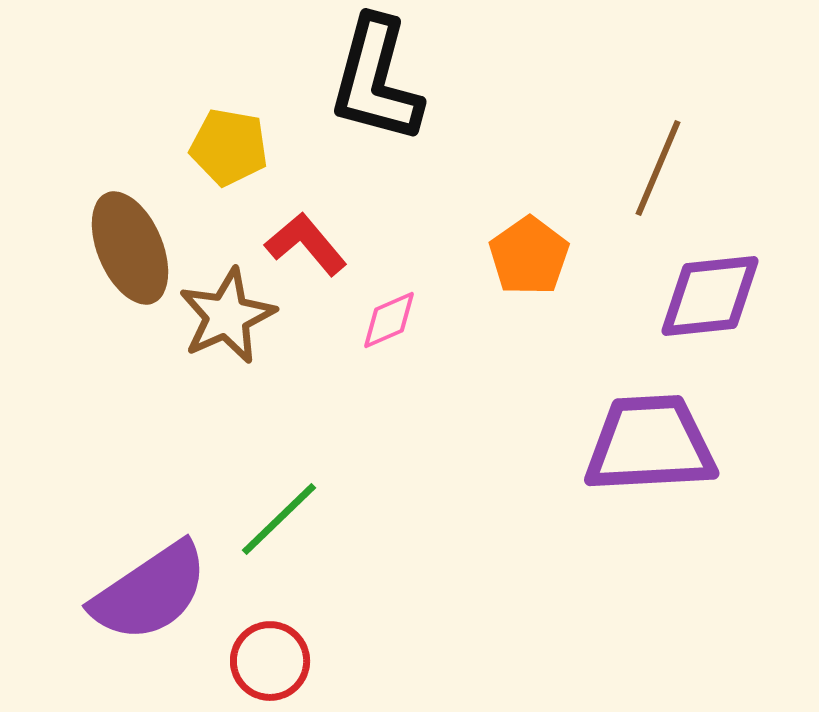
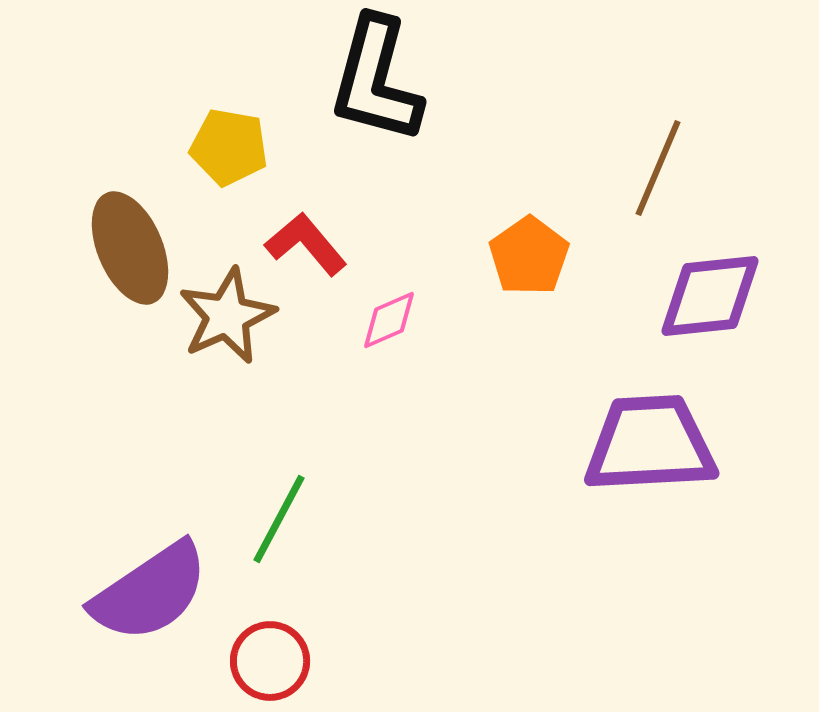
green line: rotated 18 degrees counterclockwise
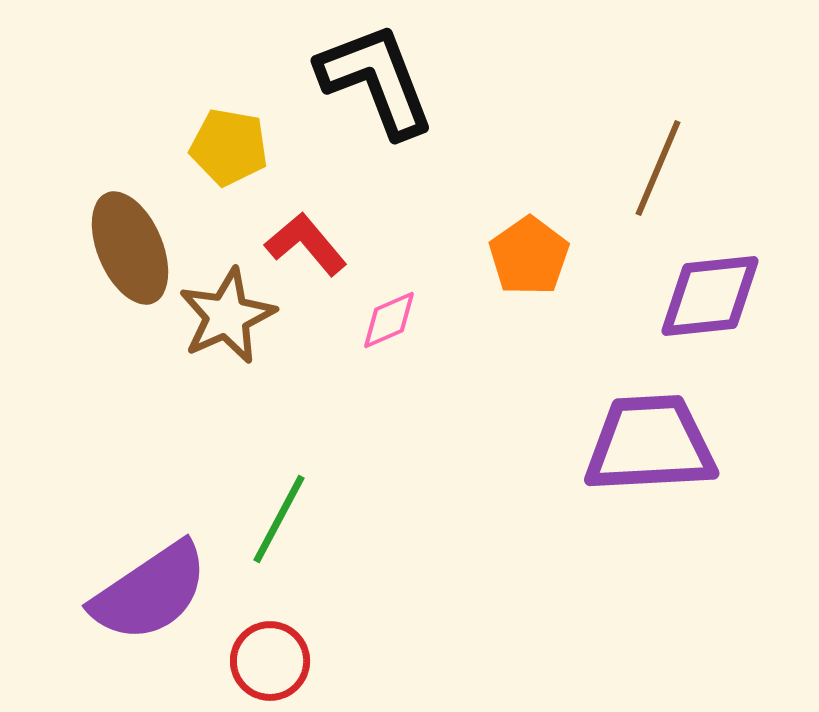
black L-shape: rotated 144 degrees clockwise
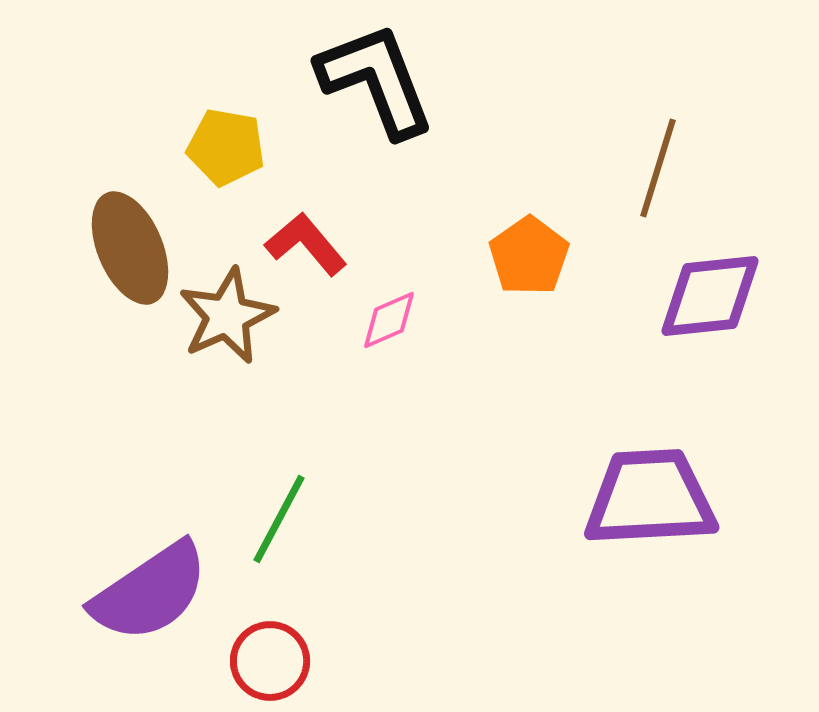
yellow pentagon: moved 3 px left
brown line: rotated 6 degrees counterclockwise
purple trapezoid: moved 54 px down
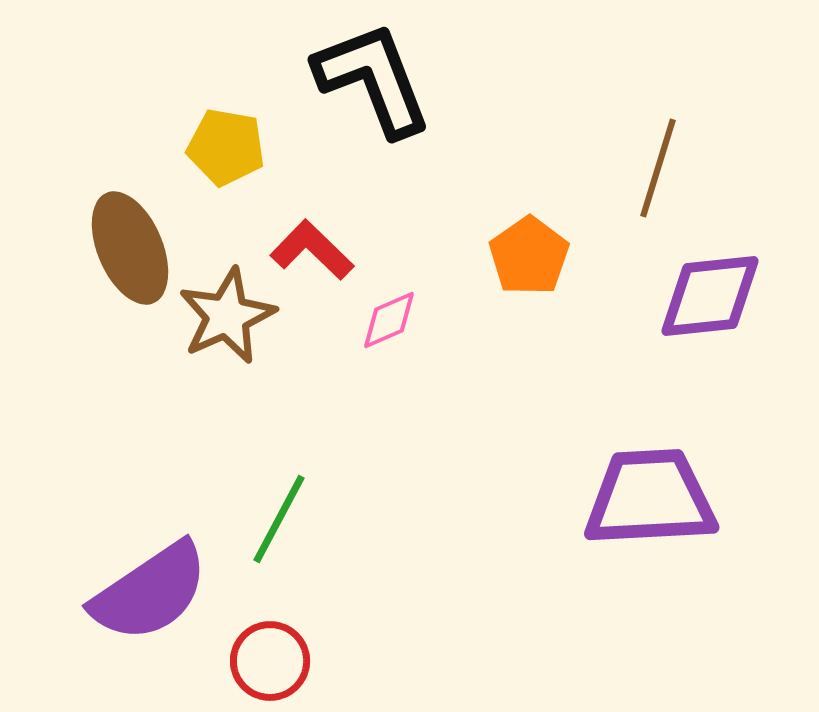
black L-shape: moved 3 px left, 1 px up
red L-shape: moved 6 px right, 6 px down; rotated 6 degrees counterclockwise
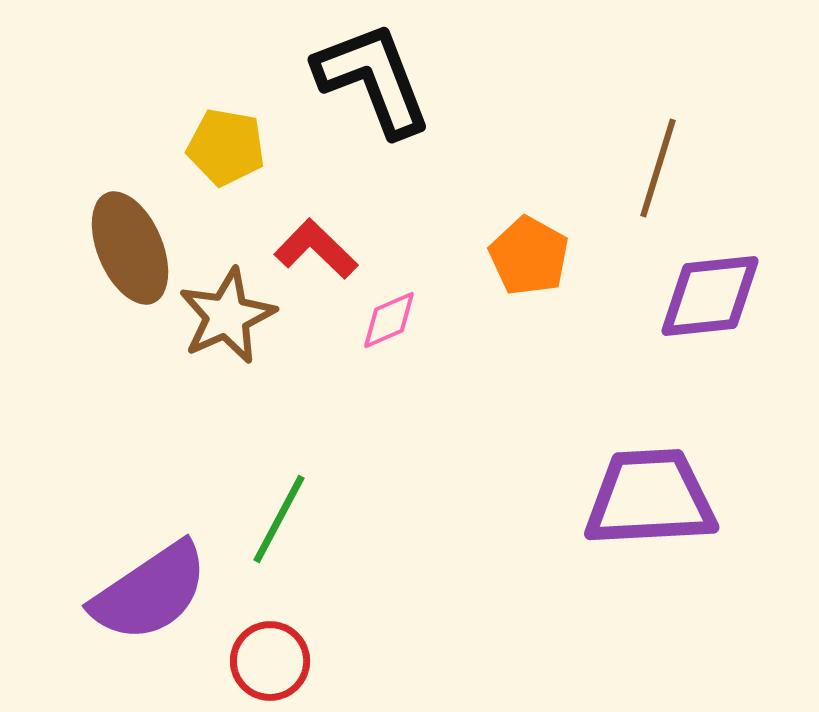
red L-shape: moved 4 px right, 1 px up
orange pentagon: rotated 8 degrees counterclockwise
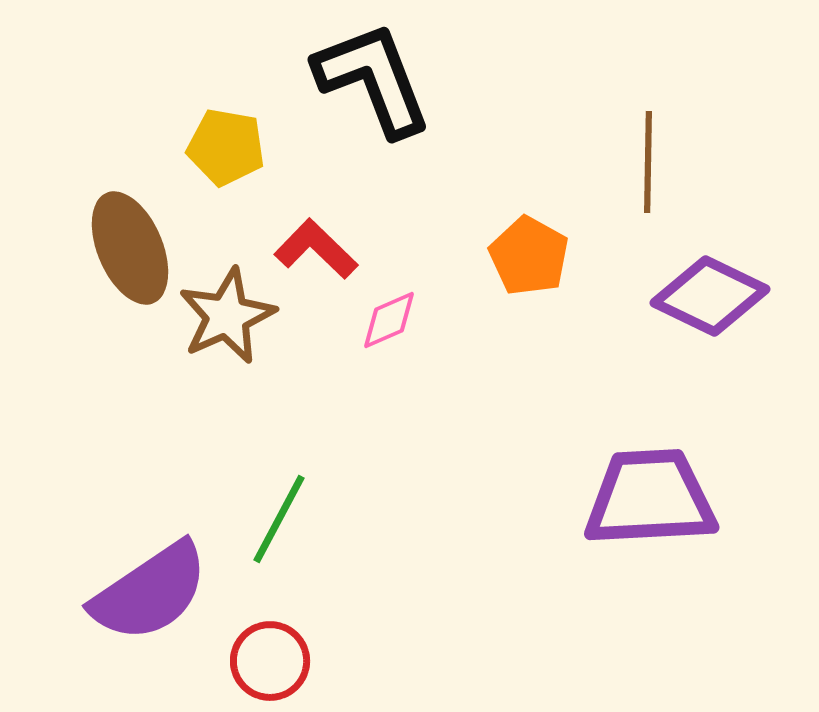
brown line: moved 10 px left, 6 px up; rotated 16 degrees counterclockwise
purple diamond: rotated 32 degrees clockwise
